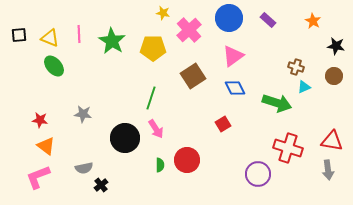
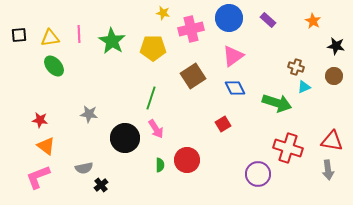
pink cross: moved 2 px right, 1 px up; rotated 30 degrees clockwise
yellow triangle: rotated 30 degrees counterclockwise
gray star: moved 6 px right
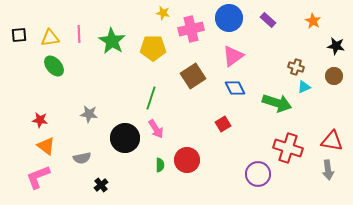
gray semicircle: moved 2 px left, 10 px up
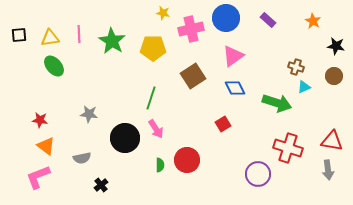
blue circle: moved 3 px left
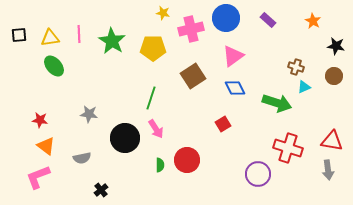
black cross: moved 5 px down
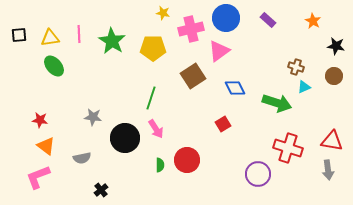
pink triangle: moved 14 px left, 5 px up
gray star: moved 4 px right, 3 px down
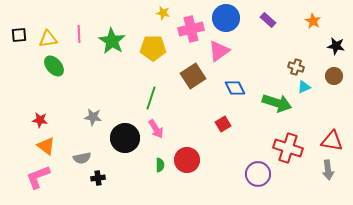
yellow triangle: moved 2 px left, 1 px down
black cross: moved 3 px left, 12 px up; rotated 32 degrees clockwise
